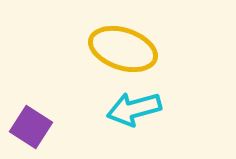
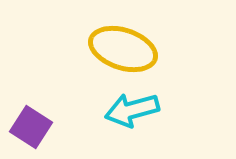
cyan arrow: moved 2 px left, 1 px down
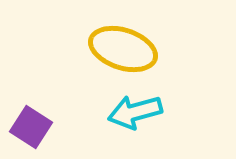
cyan arrow: moved 3 px right, 2 px down
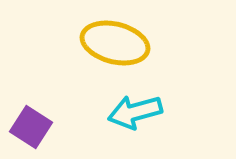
yellow ellipse: moved 8 px left, 6 px up; rotated 4 degrees counterclockwise
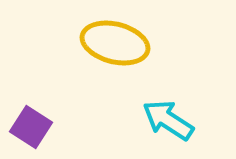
cyan arrow: moved 33 px right, 8 px down; rotated 48 degrees clockwise
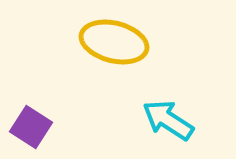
yellow ellipse: moved 1 px left, 1 px up
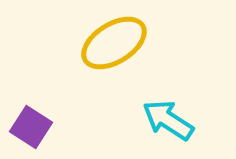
yellow ellipse: moved 1 px down; rotated 46 degrees counterclockwise
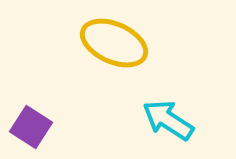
yellow ellipse: rotated 56 degrees clockwise
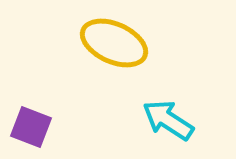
purple square: rotated 12 degrees counterclockwise
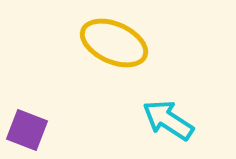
purple square: moved 4 px left, 3 px down
